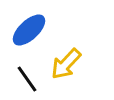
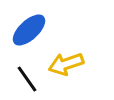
yellow arrow: rotated 28 degrees clockwise
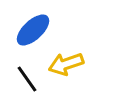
blue ellipse: moved 4 px right
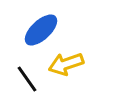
blue ellipse: moved 8 px right
